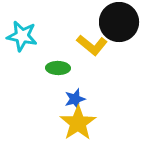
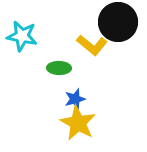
black circle: moved 1 px left
green ellipse: moved 1 px right
yellow star: rotated 9 degrees counterclockwise
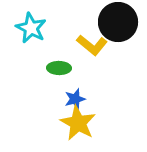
cyan star: moved 9 px right, 8 px up; rotated 16 degrees clockwise
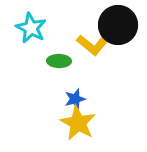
black circle: moved 3 px down
green ellipse: moved 7 px up
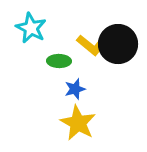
black circle: moved 19 px down
blue star: moved 10 px up
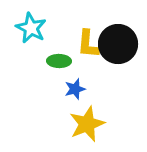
yellow L-shape: moved 4 px left, 1 px up; rotated 56 degrees clockwise
yellow star: moved 9 px right, 1 px down; rotated 21 degrees clockwise
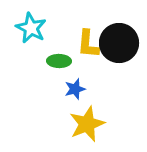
black circle: moved 1 px right, 1 px up
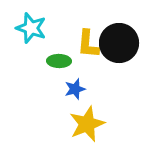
cyan star: rotated 8 degrees counterclockwise
